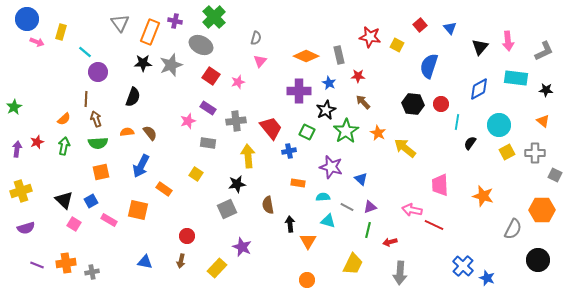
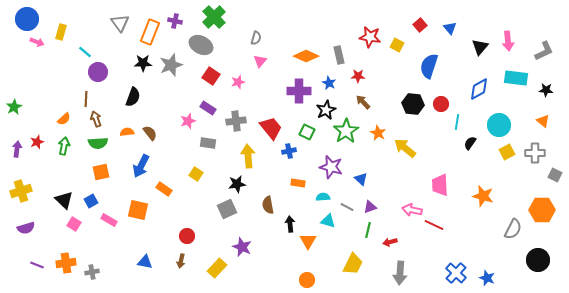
blue cross at (463, 266): moved 7 px left, 7 px down
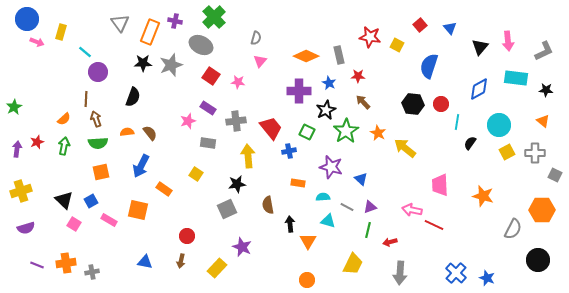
pink star at (238, 82): rotated 24 degrees clockwise
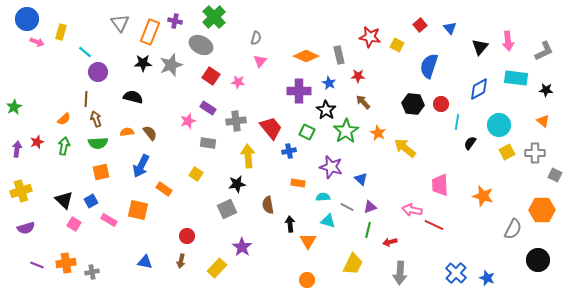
black semicircle at (133, 97): rotated 96 degrees counterclockwise
black star at (326, 110): rotated 12 degrees counterclockwise
purple star at (242, 247): rotated 12 degrees clockwise
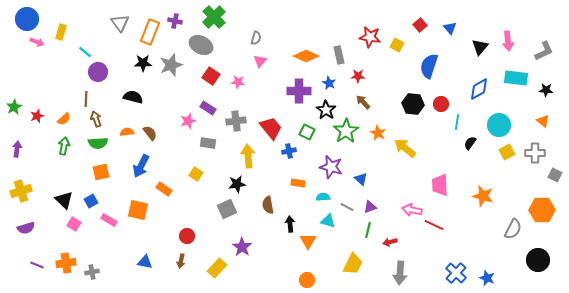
red star at (37, 142): moved 26 px up
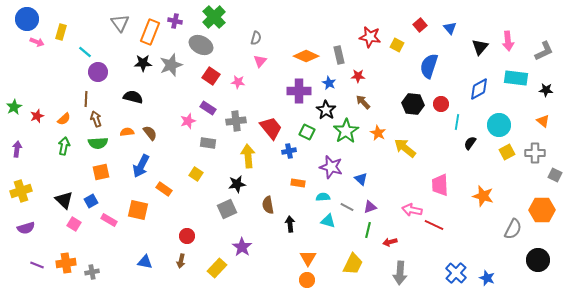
orange triangle at (308, 241): moved 17 px down
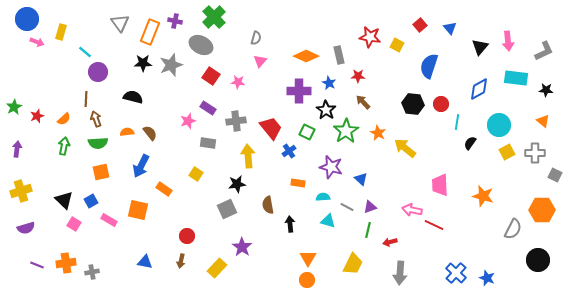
blue cross at (289, 151): rotated 24 degrees counterclockwise
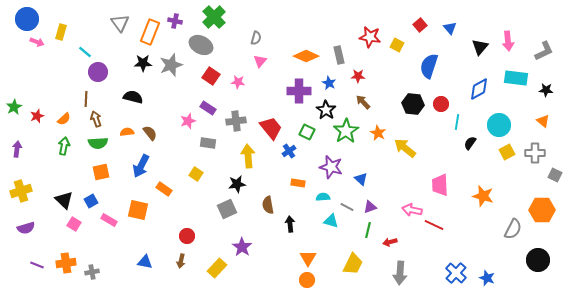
cyan triangle at (328, 221): moved 3 px right
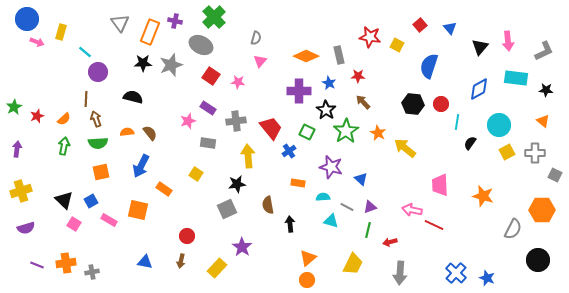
orange triangle at (308, 258): rotated 18 degrees clockwise
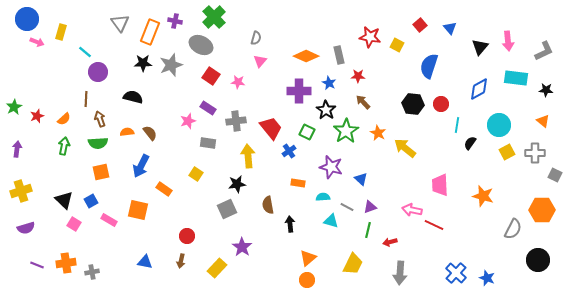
brown arrow at (96, 119): moved 4 px right
cyan line at (457, 122): moved 3 px down
